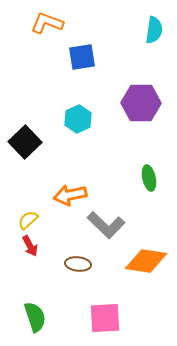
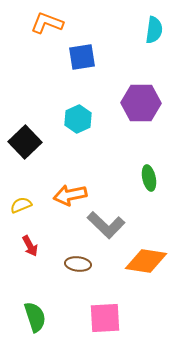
yellow semicircle: moved 7 px left, 15 px up; rotated 20 degrees clockwise
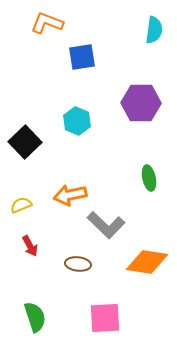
cyan hexagon: moved 1 px left, 2 px down; rotated 12 degrees counterclockwise
orange diamond: moved 1 px right, 1 px down
